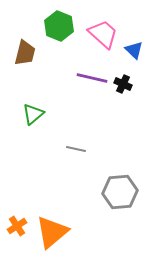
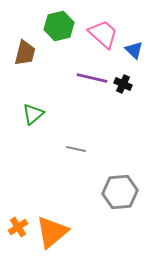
green hexagon: rotated 24 degrees clockwise
orange cross: moved 1 px right, 1 px down
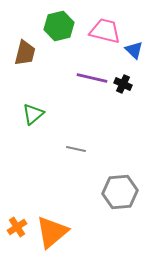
pink trapezoid: moved 2 px right, 3 px up; rotated 28 degrees counterclockwise
orange cross: moved 1 px left
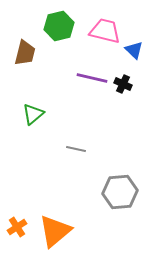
orange triangle: moved 3 px right, 1 px up
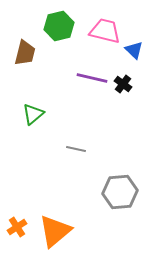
black cross: rotated 12 degrees clockwise
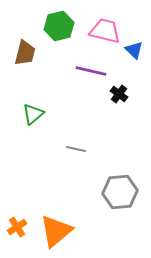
purple line: moved 1 px left, 7 px up
black cross: moved 4 px left, 10 px down
orange triangle: moved 1 px right
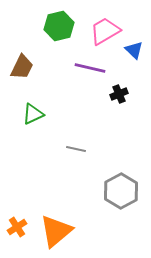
pink trapezoid: rotated 44 degrees counterclockwise
brown trapezoid: moved 3 px left, 14 px down; rotated 12 degrees clockwise
purple line: moved 1 px left, 3 px up
black cross: rotated 30 degrees clockwise
green triangle: rotated 15 degrees clockwise
gray hexagon: moved 1 px right, 1 px up; rotated 24 degrees counterclockwise
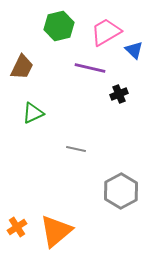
pink trapezoid: moved 1 px right, 1 px down
green triangle: moved 1 px up
